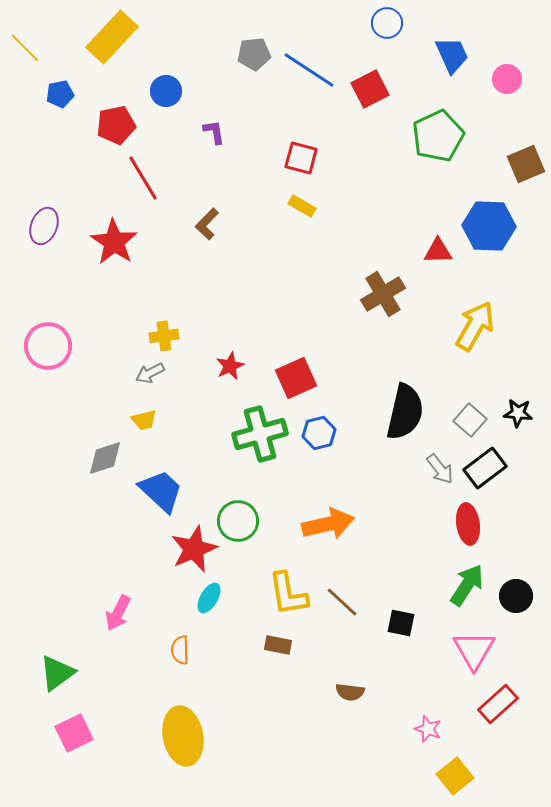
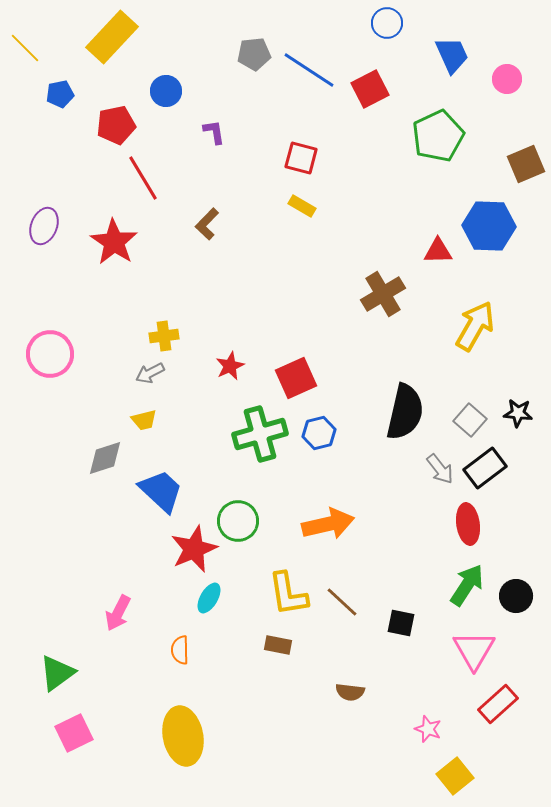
pink circle at (48, 346): moved 2 px right, 8 px down
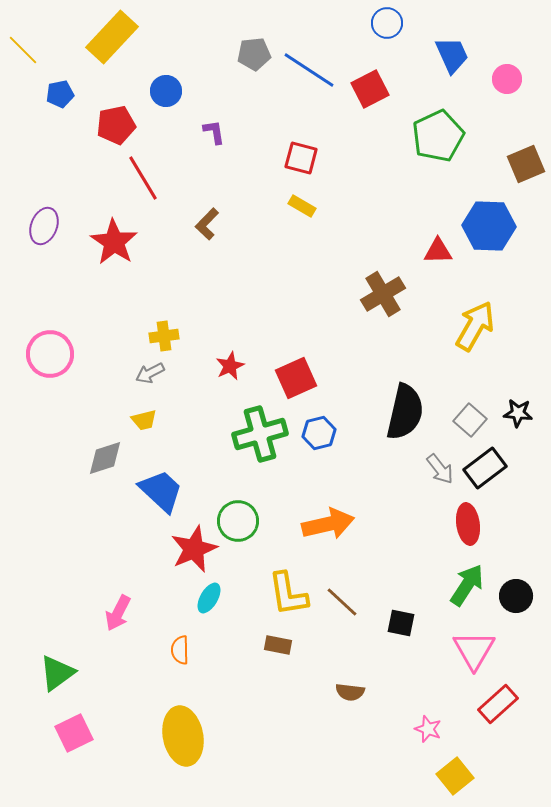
yellow line at (25, 48): moved 2 px left, 2 px down
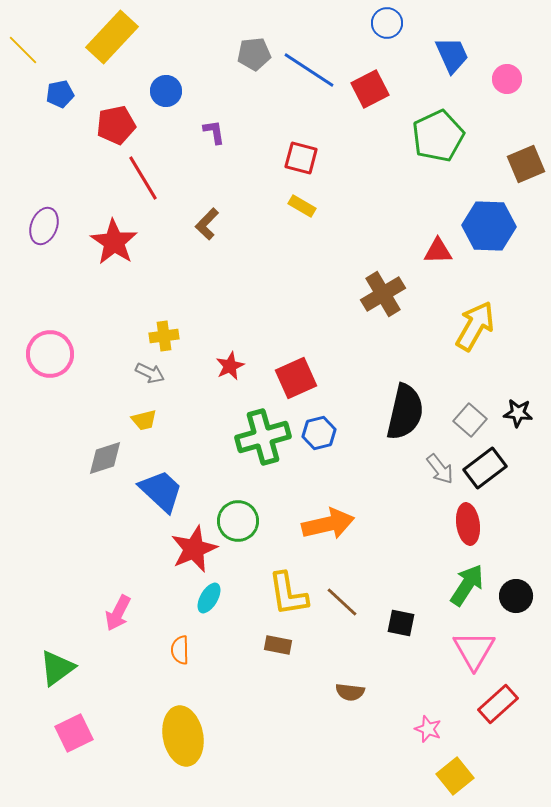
gray arrow at (150, 373): rotated 128 degrees counterclockwise
green cross at (260, 434): moved 3 px right, 3 px down
green triangle at (57, 673): moved 5 px up
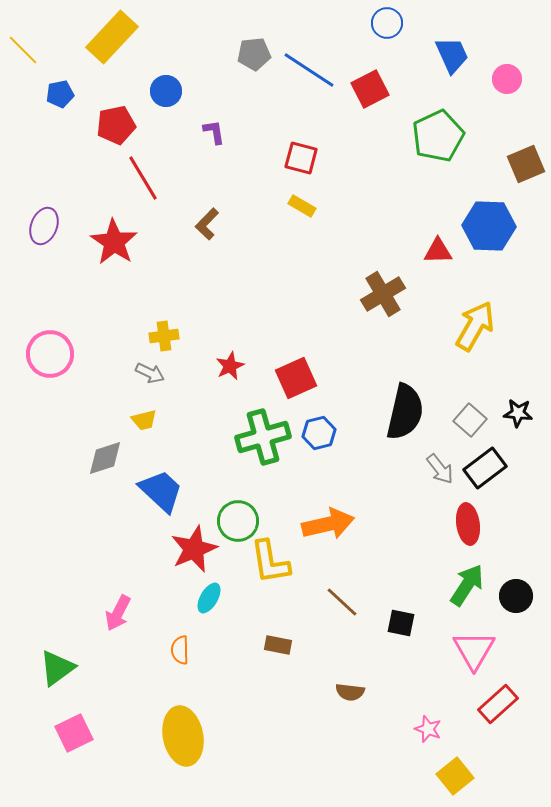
yellow L-shape at (288, 594): moved 18 px left, 32 px up
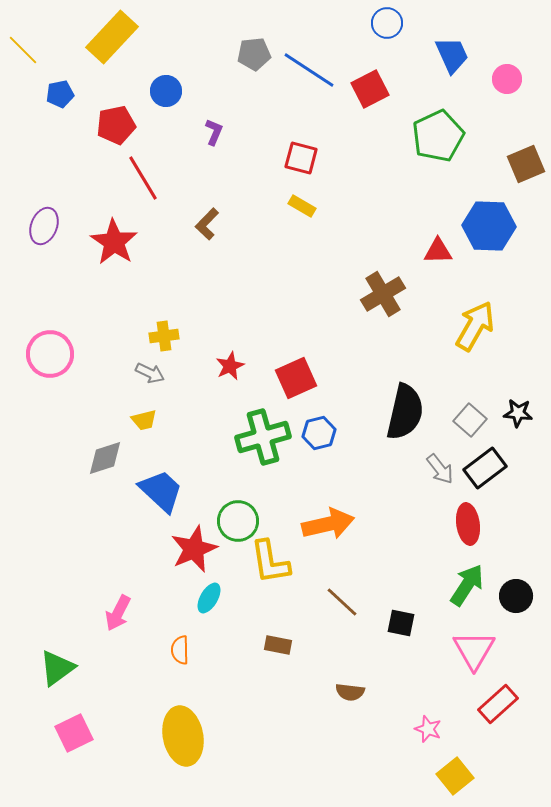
purple L-shape at (214, 132): rotated 32 degrees clockwise
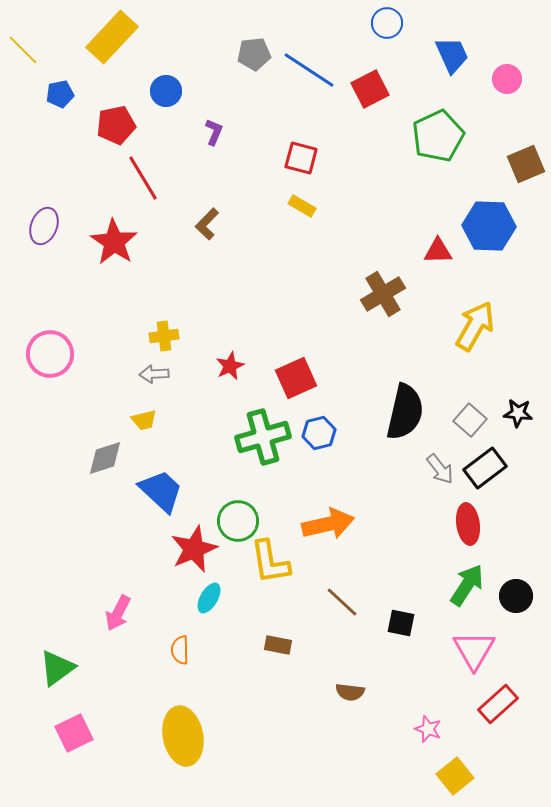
gray arrow at (150, 373): moved 4 px right, 1 px down; rotated 152 degrees clockwise
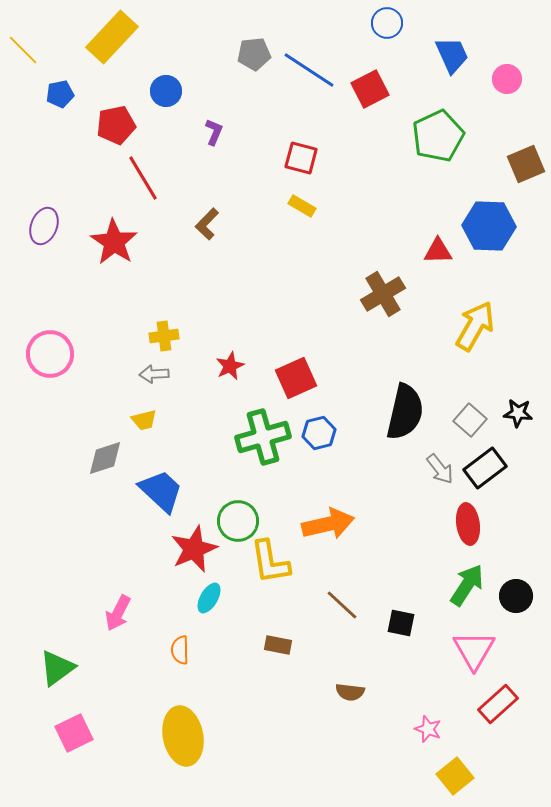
brown line at (342, 602): moved 3 px down
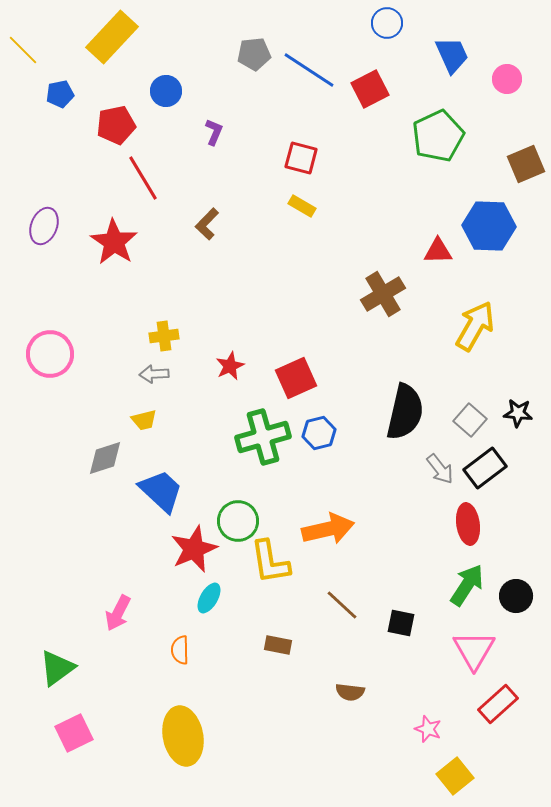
orange arrow at (328, 524): moved 5 px down
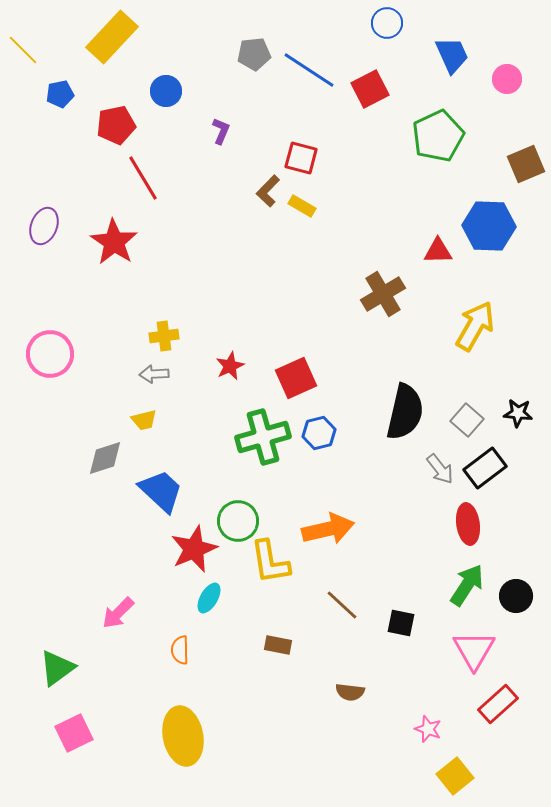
purple L-shape at (214, 132): moved 7 px right, 1 px up
brown L-shape at (207, 224): moved 61 px right, 33 px up
gray square at (470, 420): moved 3 px left
pink arrow at (118, 613): rotated 18 degrees clockwise
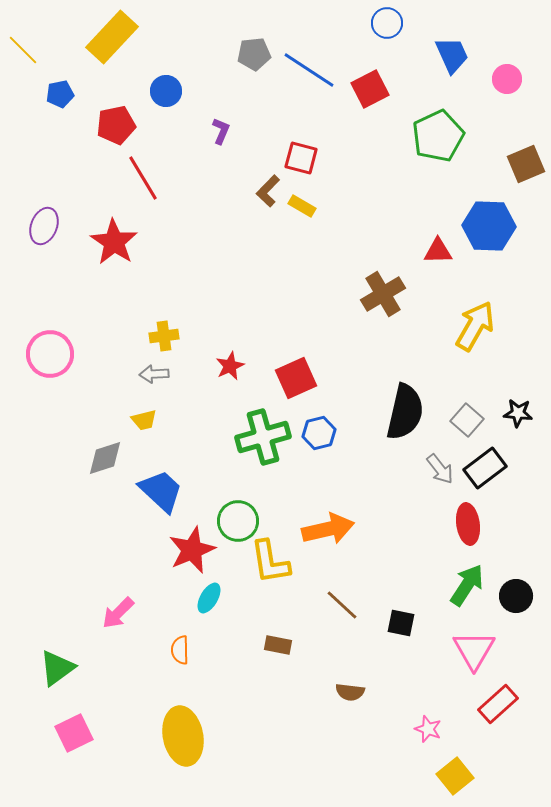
red star at (194, 549): moved 2 px left, 1 px down
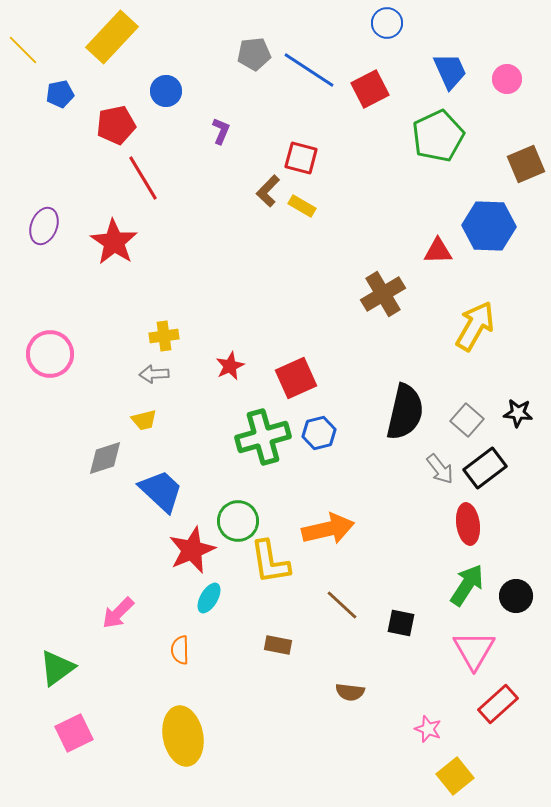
blue trapezoid at (452, 55): moved 2 px left, 16 px down
